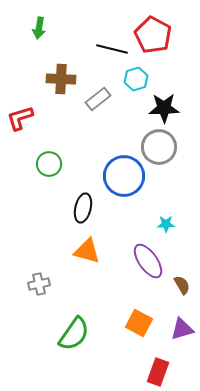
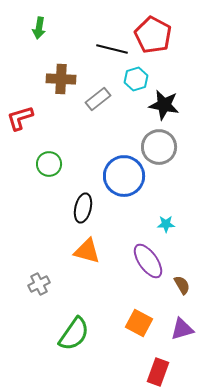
black star: moved 3 px up; rotated 12 degrees clockwise
gray cross: rotated 15 degrees counterclockwise
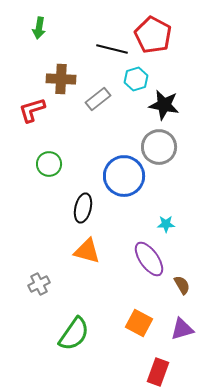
red L-shape: moved 12 px right, 8 px up
purple ellipse: moved 1 px right, 2 px up
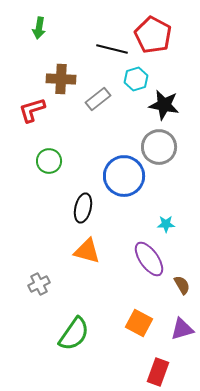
green circle: moved 3 px up
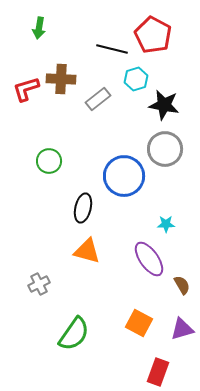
red L-shape: moved 6 px left, 21 px up
gray circle: moved 6 px right, 2 px down
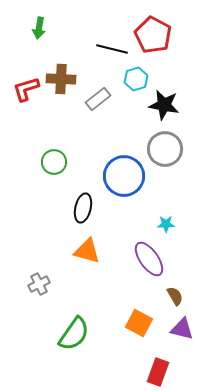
green circle: moved 5 px right, 1 px down
brown semicircle: moved 7 px left, 11 px down
purple triangle: rotated 30 degrees clockwise
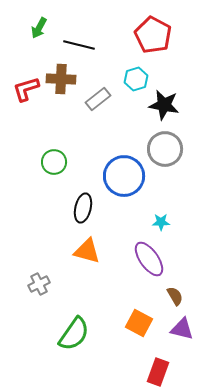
green arrow: rotated 20 degrees clockwise
black line: moved 33 px left, 4 px up
cyan star: moved 5 px left, 2 px up
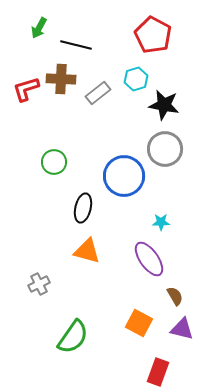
black line: moved 3 px left
gray rectangle: moved 6 px up
green semicircle: moved 1 px left, 3 px down
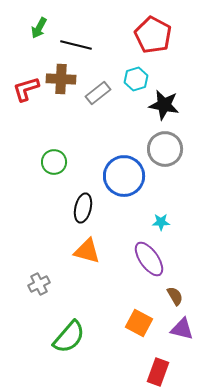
green semicircle: moved 4 px left; rotated 6 degrees clockwise
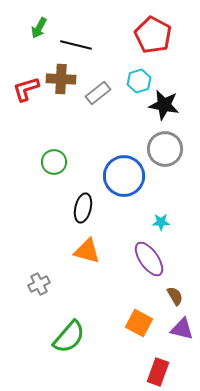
cyan hexagon: moved 3 px right, 2 px down
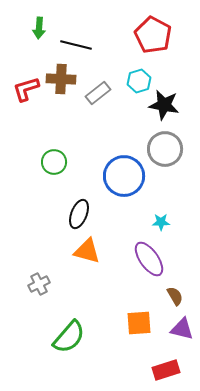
green arrow: rotated 25 degrees counterclockwise
black ellipse: moved 4 px left, 6 px down; rotated 8 degrees clockwise
orange square: rotated 32 degrees counterclockwise
red rectangle: moved 8 px right, 2 px up; rotated 52 degrees clockwise
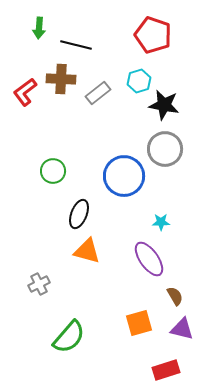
red pentagon: rotated 9 degrees counterclockwise
red L-shape: moved 1 px left, 3 px down; rotated 20 degrees counterclockwise
green circle: moved 1 px left, 9 px down
orange square: rotated 12 degrees counterclockwise
